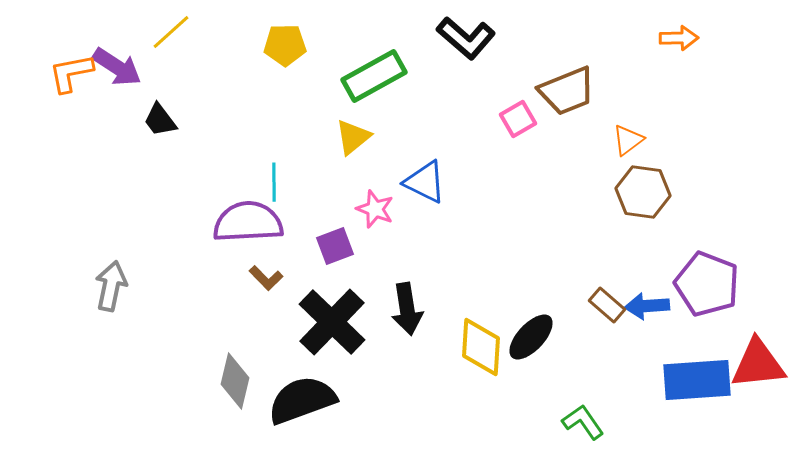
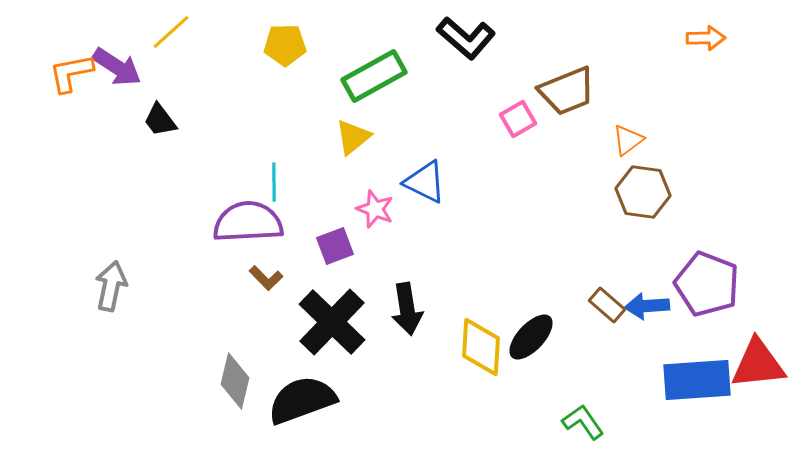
orange arrow: moved 27 px right
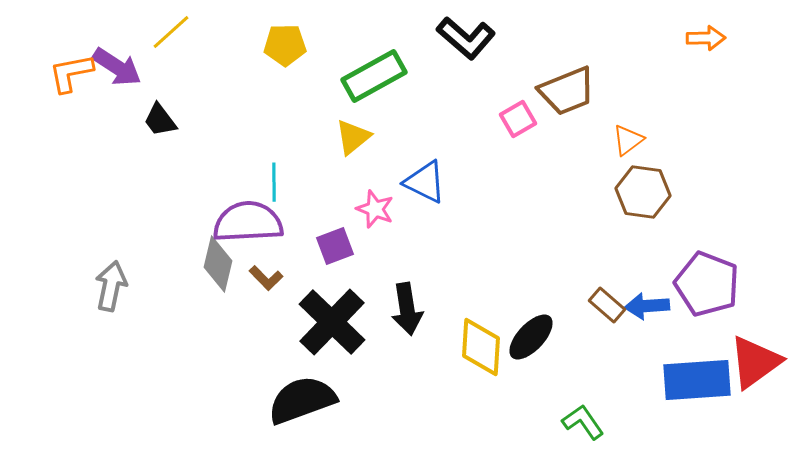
red triangle: moved 3 px left, 2 px up; rotated 30 degrees counterclockwise
gray diamond: moved 17 px left, 117 px up
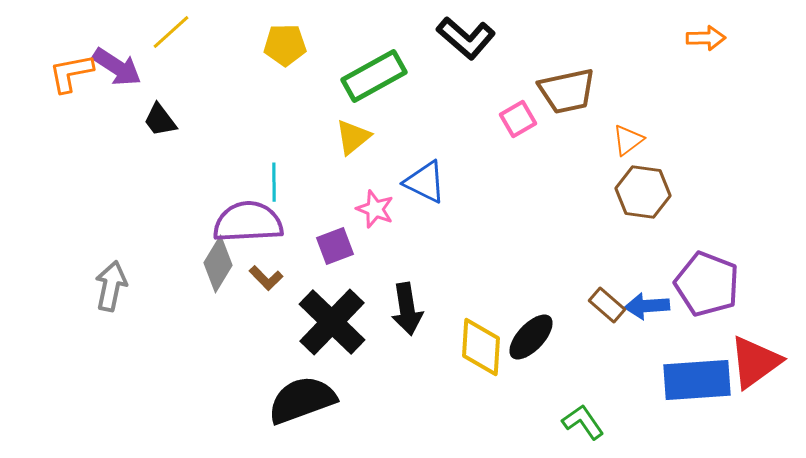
brown trapezoid: rotated 10 degrees clockwise
gray diamond: rotated 18 degrees clockwise
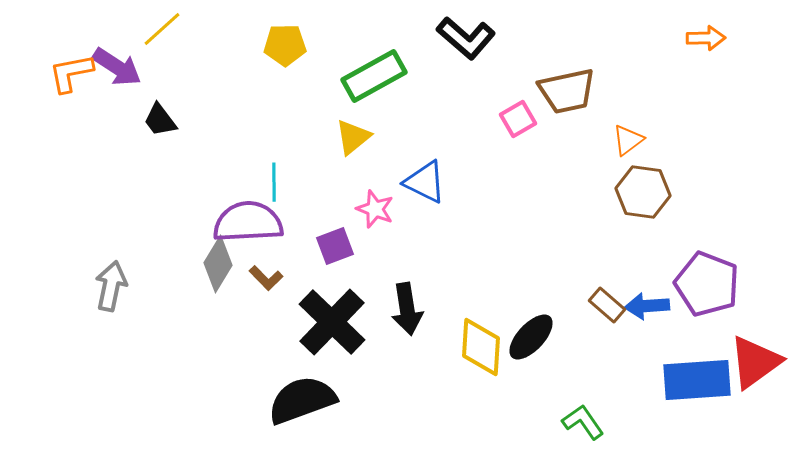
yellow line: moved 9 px left, 3 px up
